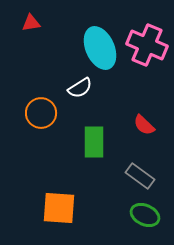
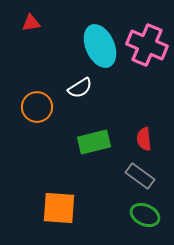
cyan ellipse: moved 2 px up
orange circle: moved 4 px left, 6 px up
red semicircle: moved 14 px down; rotated 40 degrees clockwise
green rectangle: rotated 76 degrees clockwise
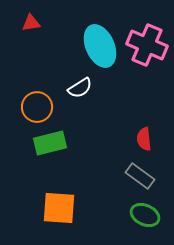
green rectangle: moved 44 px left, 1 px down
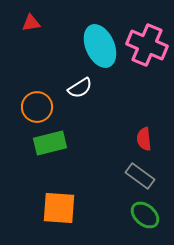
green ellipse: rotated 16 degrees clockwise
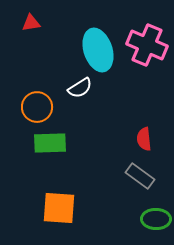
cyan ellipse: moved 2 px left, 4 px down; rotated 6 degrees clockwise
green rectangle: rotated 12 degrees clockwise
green ellipse: moved 11 px right, 4 px down; rotated 40 degrees counterclockwise
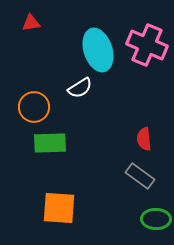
orange circle: moved 3 px left
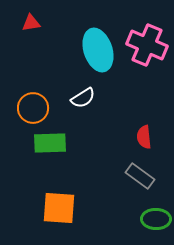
white semicircle: moved 3 px right, 10 px down
orange circle: moved 1 px left, 1 px down
red semicircle: moved 2 px up
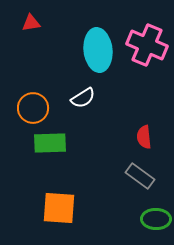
cyan ellipse: rotated 12 degrees clockwise
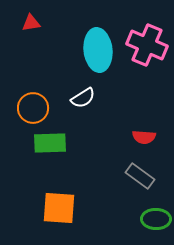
red semicircle: rotated 80 degrees counterclockwise
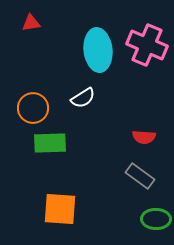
orange square: moved 1 px right, 1 px down
